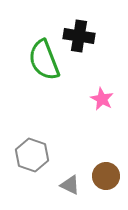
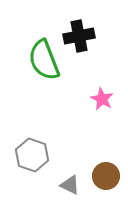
black cross: rotated 20 degrees counterclockwise
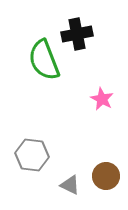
black cross: moved 2 px left, 2 px up
gray hexagon: rotated 12 degrees counterclockwise
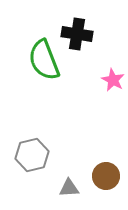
black cross: rotated 20 degrees clockwise
pink star: moved 11 px right, 19 px up
gray hexagon: rotated 20 degrees counterclockwise
gray triangle: moved 1 px left, 3 px down; rotated 30 degrees counterclockwise
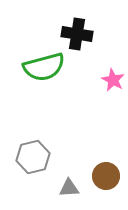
green semicircle: moved 7 px down; rotated 84 degrees counterclockwise
gray hexagon: moved 1 px right, 2 px down
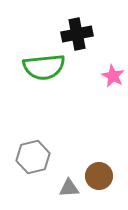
black cross: rotated 20 degrees counterclockwise
green semicircle: rotated 9 degrees clockwise
pink star: moved 4 px up
brown circle: moved 7 px left
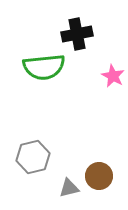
gray triangle: rotated 10 degrees counterclockwise
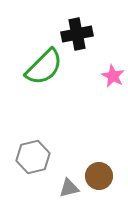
green semicircle: rotated 39 degrees counterclockwise
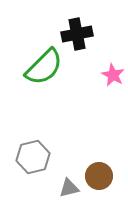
pink star: moved 1 px up
